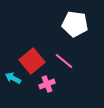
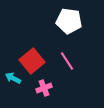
white pentagon: moved 6 px left, 3 px up
pink line: moved 3 px right; rotated 18 degrees clockwise
pink cross: moved 3 px left, 4 px down
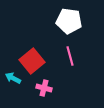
pink line: moved 3 px right, 5 px up; rotated 18 degrees clockwise
pink cross: rotated 35 degrees clockwise
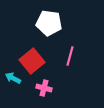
white pentagon: moved 20 px left, 2 px down
pink line: rotated 30 degrees clockwise
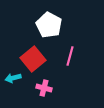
white pentagon: moved 2 px down; rotated 20 degrees clockwise
red square: moved 1 px right, 2 px up
cyan arrow: rotated 42 degrees counterclockwise
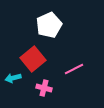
white pentagon: rotated 20 degrees clockwise
pink line: moved 4 px right, 13 px down; rotated 48 degrees clockwise
